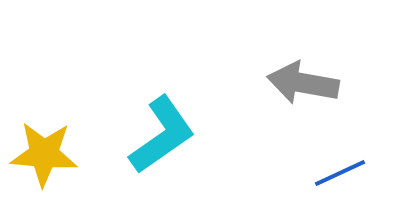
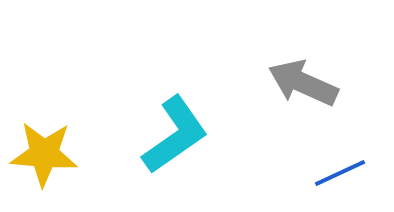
gray arrow: rotated 14 degrees clockwise
cyan L-shape: moved 13 px right
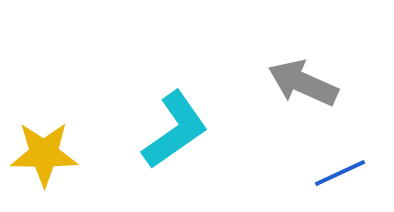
cyan L-shape: moved 5 px up
yellow star: rotated 4 degrees counterclockwise
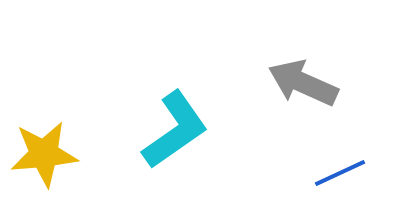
yellow star: rotated 6 degrees counterclockwise
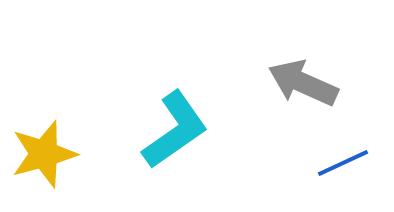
yellow star: rotated 10 degrees counterclockwise
blue line: moved 3 px right, 10 px up
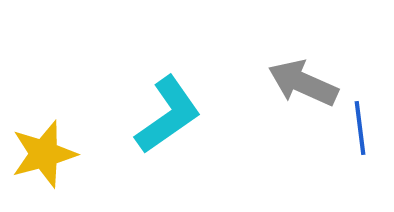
cyan L-shape: moved 7 px left, 15 px up
blue line: moved 17 px right, 35 px up; rotated 72 degrees counterclockwise
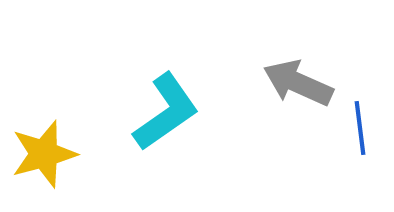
gray arrow: moved 5 px left
cyan L-shape: moved 2 px left, 3 px up
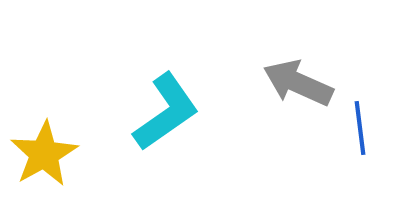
yellow star: rotated 14 degrees counterclockwise
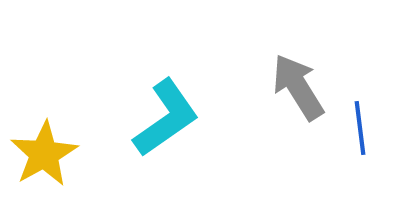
gray arrow: moved 4 px down; rotated 34 degrees clockwise
cyan L-shape: moved 6 px down
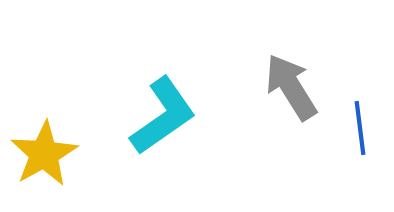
gray arrow: moved 7 px left
cyan L-shape: moved 3 px left, 2 px up
